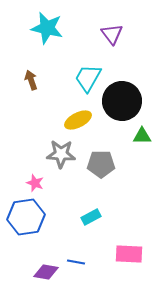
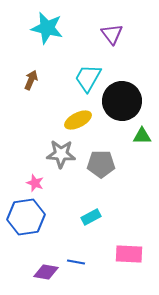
brown arrow: rotated 42 degrees clockwise
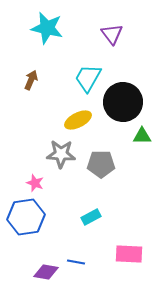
black circle: moved 1 px right, 1 px down
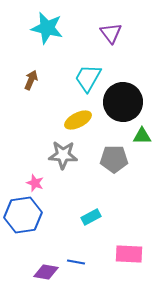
purple triangle: moved 1 px left, 1 px up
gray star: moved 2 px right, 1 px down
gray pentagon: moved 13 px right, 5 px up
blue hexagon: moved 3 px left, 2 px up
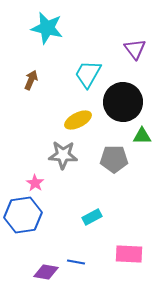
purple triangle: moved 24 px right, 16 px down
cyan trapezoid: moved 4 px up
pink star: rotated 12 degrees clockwise
cyan rectangle: moved 1 px right
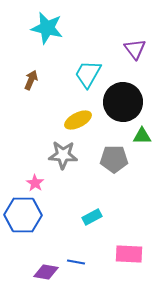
blue hexagon: rotated 9 degrees clockwise
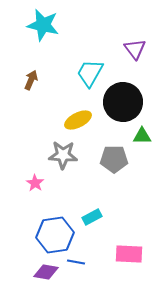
cyan star: moved 4 px left, 3 px up
cyan trapezoid: moved 2 px right, 1 px up
blue hexagon: moved 32 px right, 20 px down; rotated 9 degrees counterclockwise
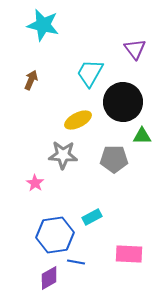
purple diamond: moved 3 px right, 6 px down; rotated 40 degrees counterclockwise
